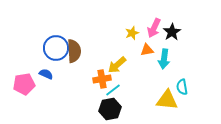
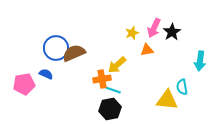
brown semicircle: moved 2 px down; rotated 110 degrees counterclockwise
cyan arrow: moved 36 px right, 2 px down
cyan line: rotated 56 degrees clockwise
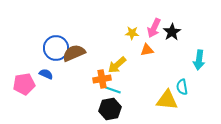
yellow star: rotated 24 degrees clockwise
cyan arrow: moved 1 px left, 1 px up
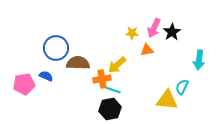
brown semicircle: moved 4 px right, 10 px down; rotated 25 degrees clockwise
blue semicircle: moved 2 px down
cyan semicircle: rotated 35 degrees clockwise
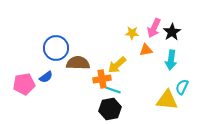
orange triangle: moved 1 px left
cyan arrow: moved 28 px left
blue semicircle: moved 1 px down; rotated 120 degrees clockwise
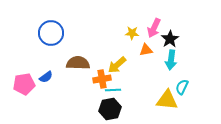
black star: moved 2 px left, 7 px down
blue circle: moved 5 px left, 15 px up
cyan line: rotated 21 degrees counterclockwise
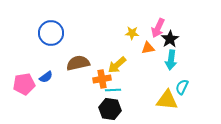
pink arrow: moved 4 px right
orange triangle: moved 2 px right, 2 px up
brown semicircle: rotated 15 degrees counterclockwise
black hexagon: rotated 20 degrees clockwise
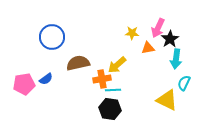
blue circle: moved 1 px right, 4 px down
cyan arrow: moved 5 px right, 1 px up
blue semicircle: moved 2 px down
cyan semicircle: moved 2 px right, 4 px up
yellow triangle: rotated 20 degrees clockwise
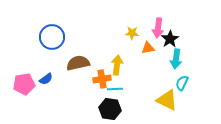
pink arrow: rotated 18 degrees counterclockwise
yellow arrow: rotated 138 degrees clockwise
cyan semicircle: moved 2 px left
cyan line: moved 2 px right, 1 px up
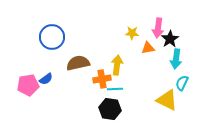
pink pentagon: moved 4 px right, 1 px down
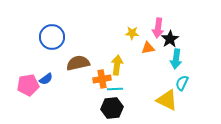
black hexagon: moved 2 px right, 1 px up; rotated 15 degrees counterclockwise
